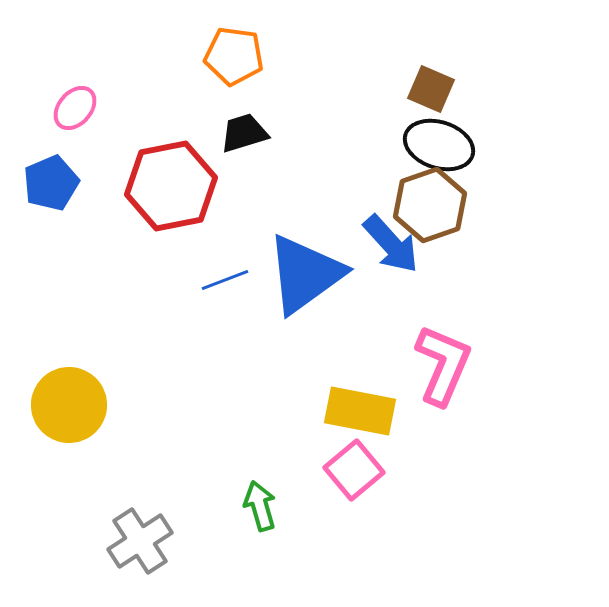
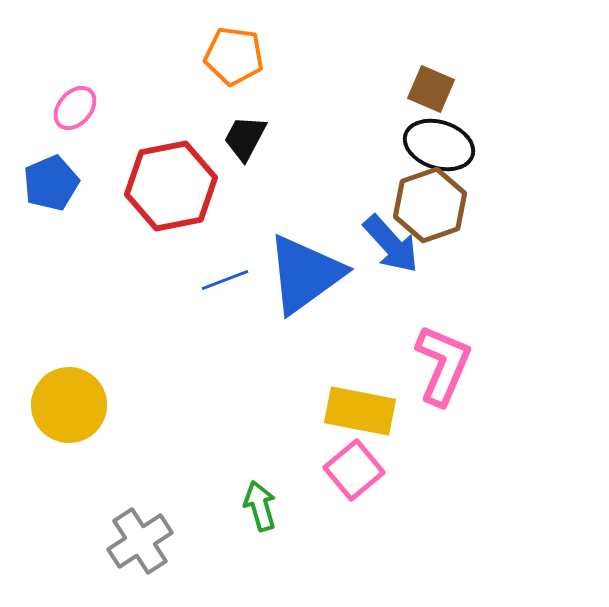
black trapezoid: moved 1 px right, 5 px down; rotated 45 degrees counterclockwise
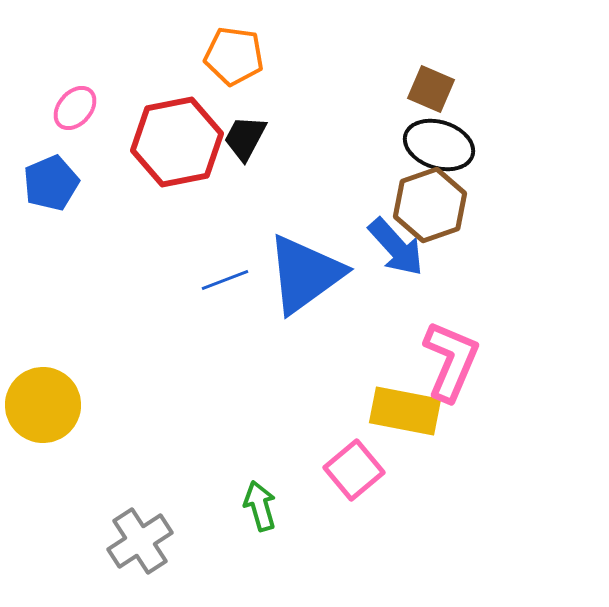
red hexagon: moved 6 px right, 44 px up
blue arrow: moved 5 px right, 3 px down
pink L-shape: moved 8 px right, 4 px up
yellow circle: moved 26 px left
yellow rectangle: moved 45 px right
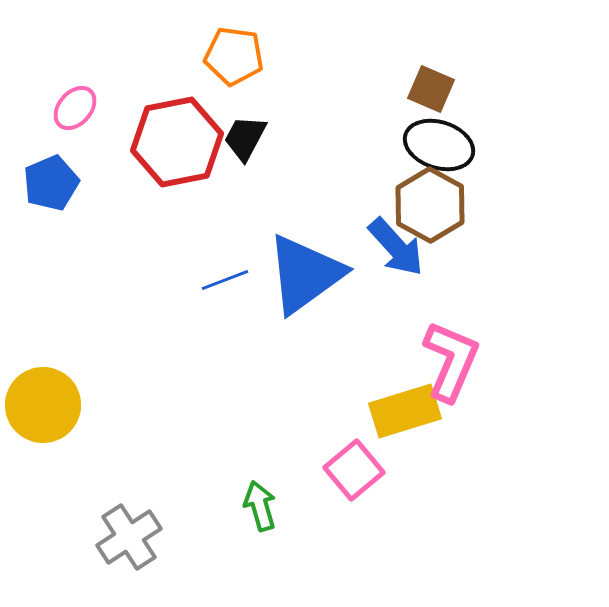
brown hexagon: rotated 12 degrees counterclockwise
yellow rectangle: rotated 28 degrees counterclockwise
gray cross: moved 11 px left, 4 px up
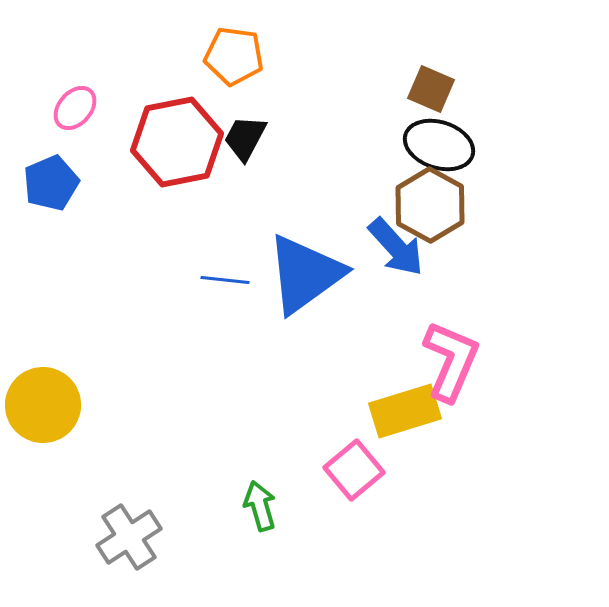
blue line: rotated 27 degrees clockwise
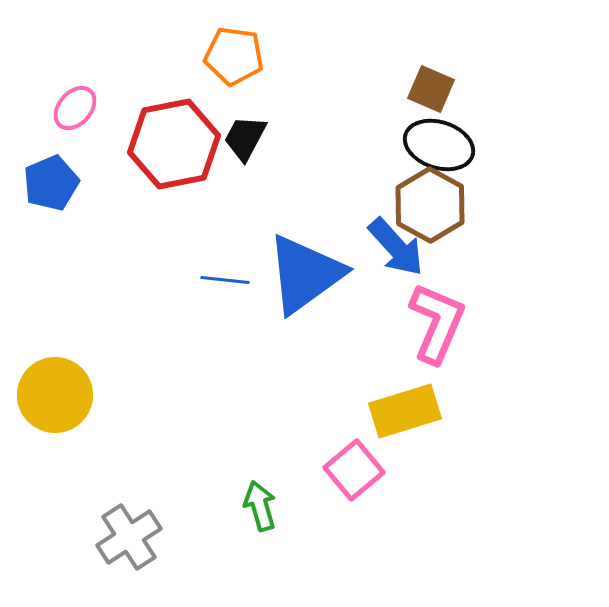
red hexagon: moved 3 px left, 2 px down
pink L-shape: moved 14 px left, 38 px up
yellow circle: moved 12 px right, 10 px up
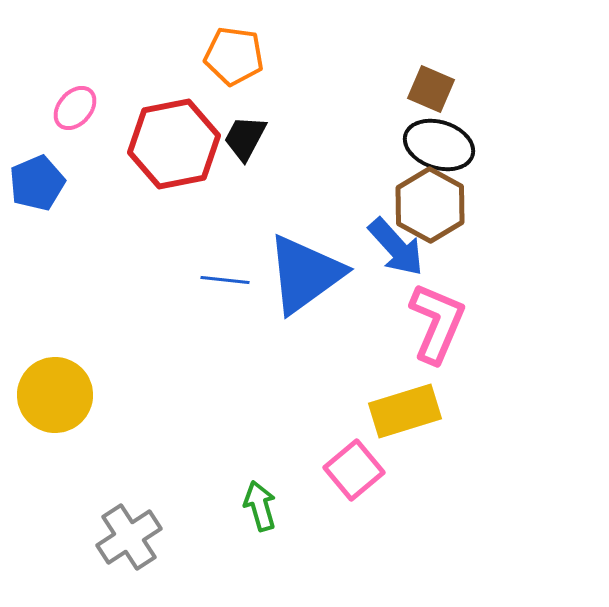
blue pentagon: moved 14 px left
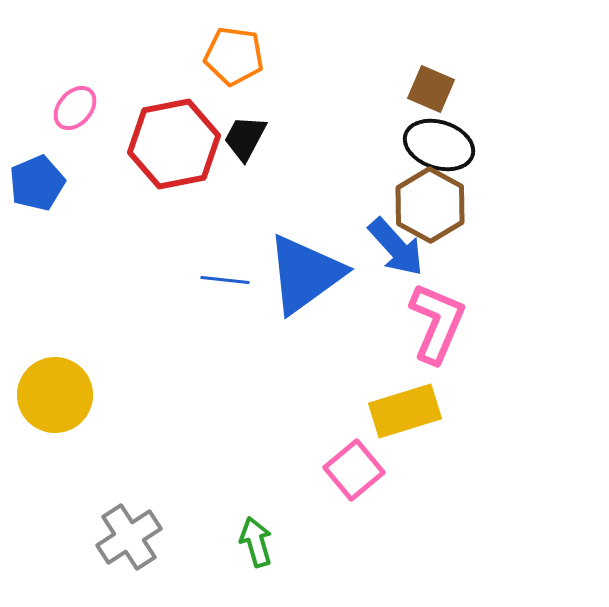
green arrow: moved 4 px left, 36 px down
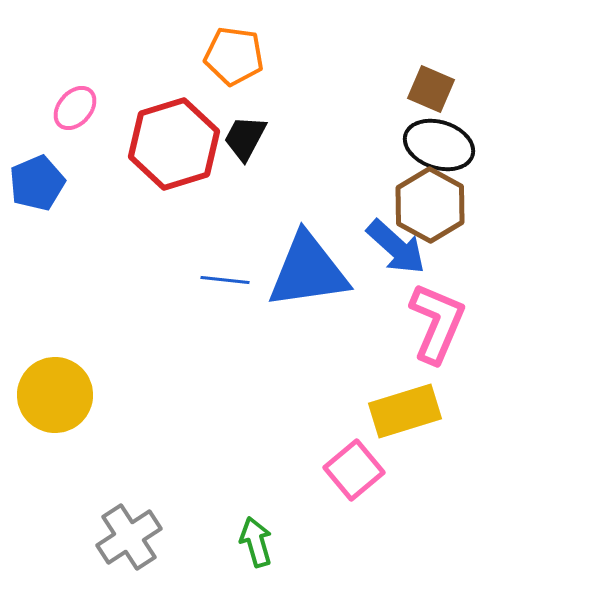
red hexagon: rotated 6 degrees counterclockwise
blue arrow: rotated 6 degrees counterclockwise
blue triangle: moved 3 px right, 3 px up; rotated 28 degrees clockwise
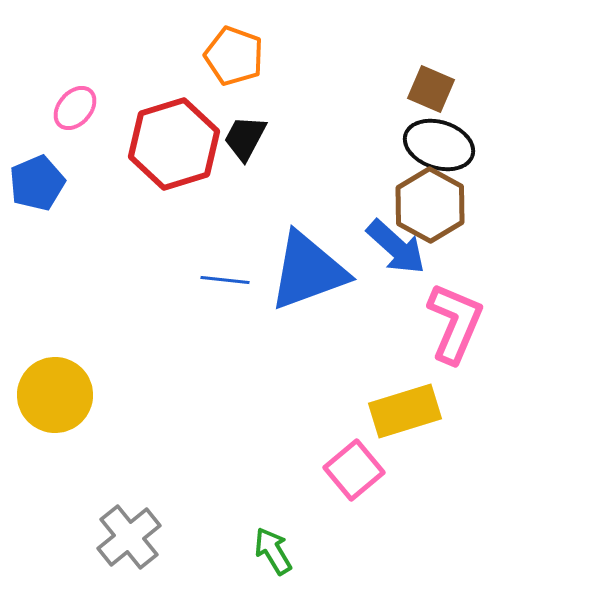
orange pentagon: rotated 12 degrees clockwise
blue triangle: rotated 12 degrees counterclockwise
pink L-shape: moved 18 px right
gray cross: rotated 6 degrees counterclockwise
green arrow: moved 17 px right, 9 px down; rotated 15 degrees counterclockwise
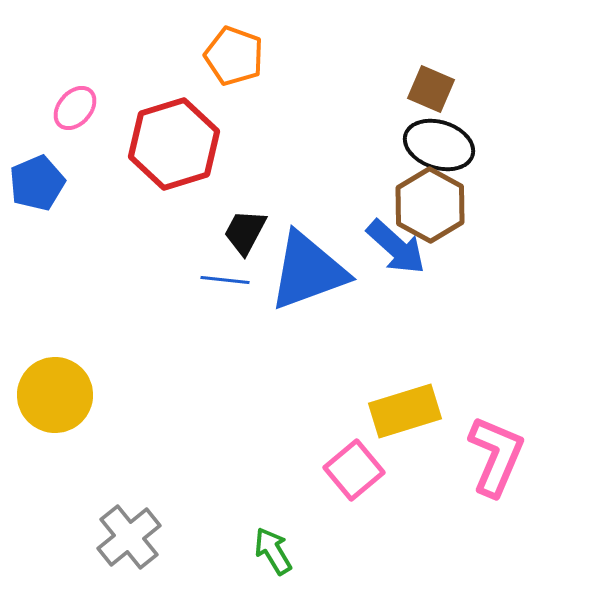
black trapezoid: moved 94 px down
pink L-shape: moved 41 px right, 133 px down
